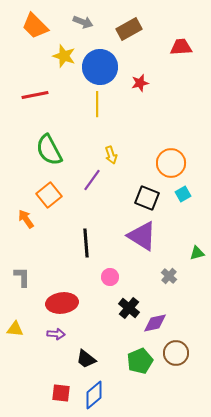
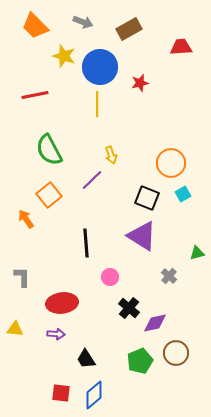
purple line: rotated 10 degrees clockwise
black trapezoid: rotated 20 degrees clockwise
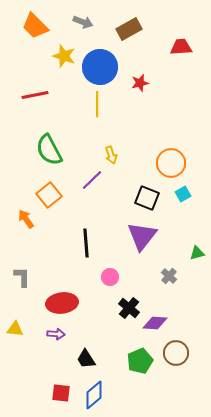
purple triangle: rotated 36 degrees clockwise
purple diamond: rotated 15 degrees clockwise
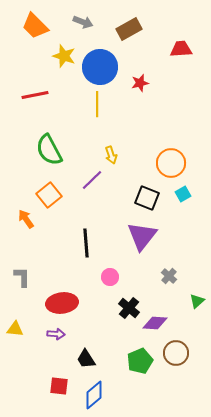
red trapezoid: moved 2 px down
green triangle: moved 48 px down; rotated 28 degrees counterclockwise
red square: moved 2 px left, 7 px up
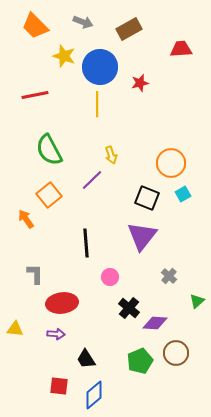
gray L-shape: moved 13 px right, 3 px up
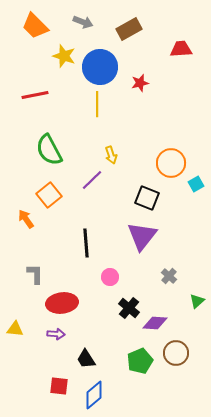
cyan square: moved 13 px right, 10 px up
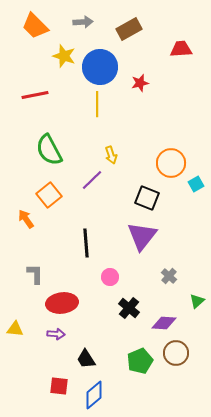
gray arrow: rotated 24 degrees counterclockwise
purple diamond: moved 9 px right
